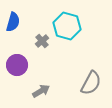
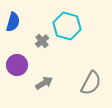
gray arrow: moved 3 px right, 8 px up
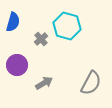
gray cross: moved 1 px left, 2 px up
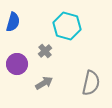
gray cross: moved 4 px right, 12 px down
purple circle: moved 1 px up
gray semicircle: rotated 15 degrees counterclockwise
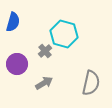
cyan hexagon: moved 3 px left, 8 px down
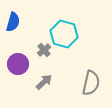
gray cross: moved 1 px left, 1 px up
purple circle: moved 1 px right
gray arrow: moved 1 px up; rotated 12 degrees counterclockwise
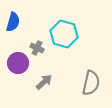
gray cross: moved 7 px left, 2 px up; rotated 24 degrees counterclockwise
purple circle: moved 1 px up
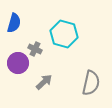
blue semicircle: moved 1 px right, 1 px down
gray cross: moved 2 px left, 1 px down
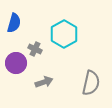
cyan hexagon: rotated 16 degrees clockwise
purple circle: moved 2 px left
gray arrow: rotated 24 degrees clockwise
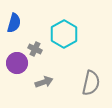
purple circle: moved 1 px right
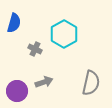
purple circle: moved 28 px down
